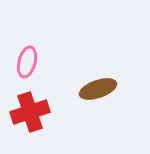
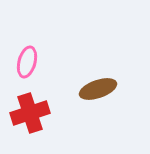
red cross: moved 1 px down
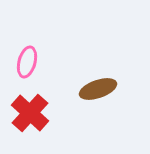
red cross: rotated 30 degrees counterclockwise
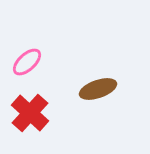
pink ellipse: rotated 32 degrees clockwise
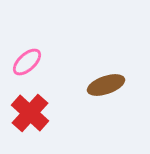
brown ellipse: moved 8 px right, 4 px up
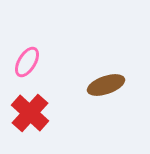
pink ellipse: rotated 16 degrees counterclockwise
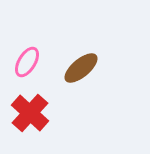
brown ellipse: moved 25 px left, 17 px up; rotated 21 degrees counterclockwise
